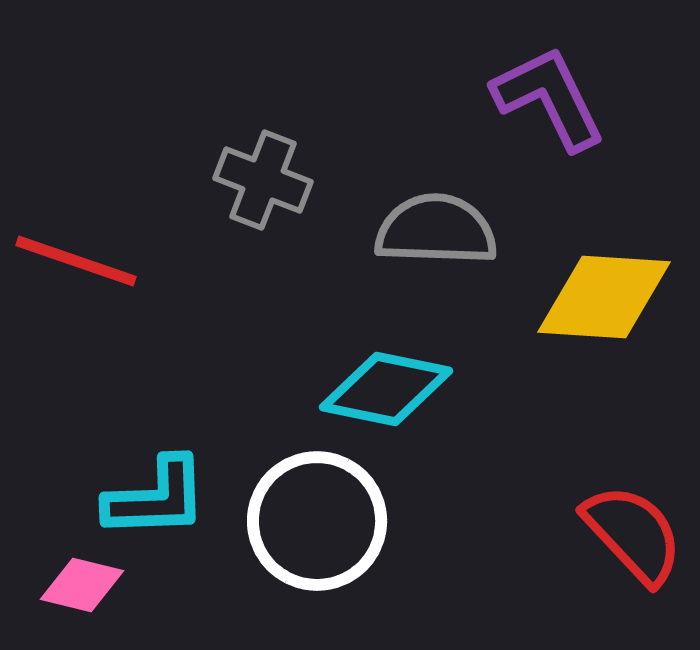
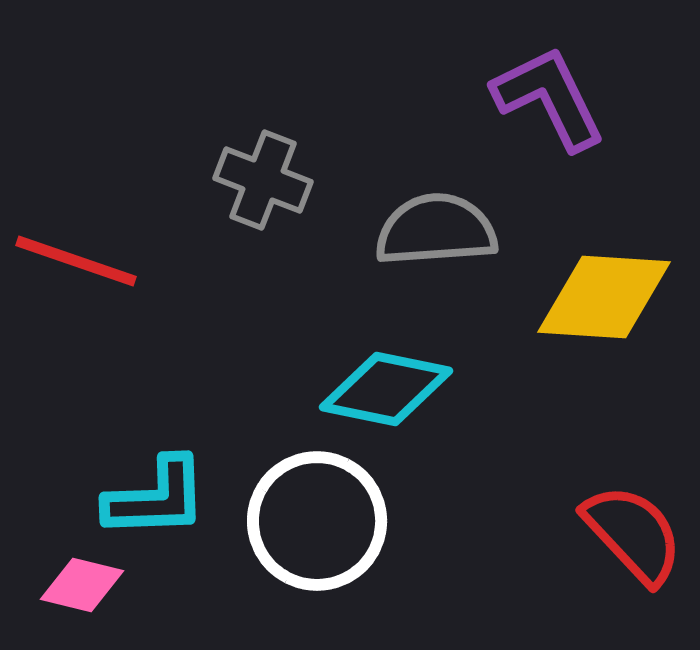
gray semicircle: rotated 6 degrees counterclockwise
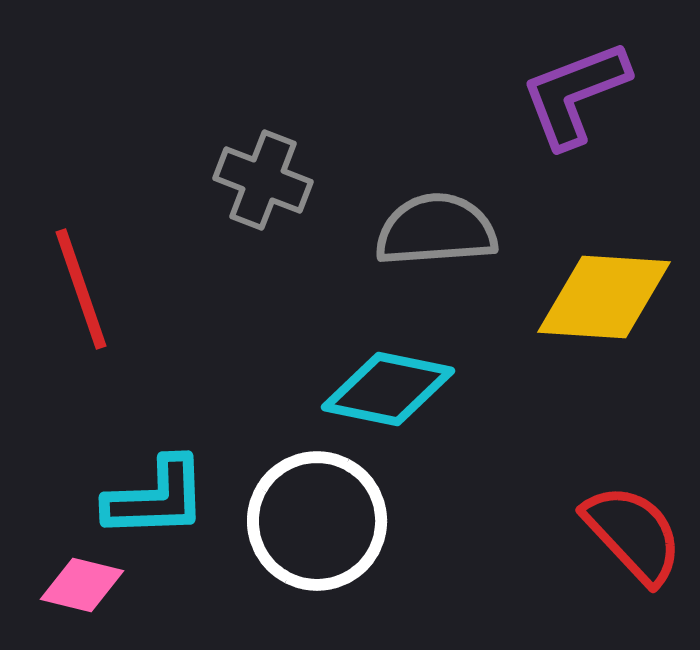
purple L-shape: moved 26 px right, 4 px up; rotated 85 degrees counterclockwise
red line: moved 5 px right, 28 px down; rotated 52 degrees clockwise
cyan diamond: moved 2 px right
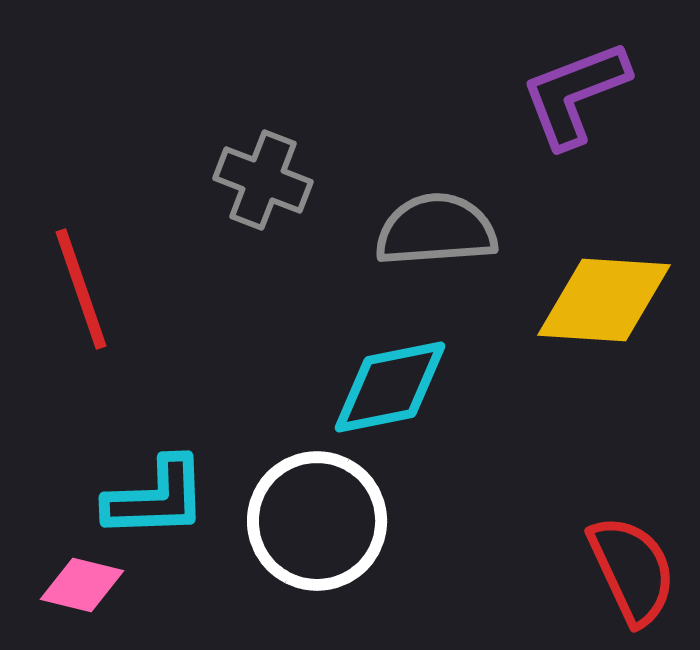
yellow diamond: moved 3 px down
cyan diamond: moved 2 px right, 2 px up; rotated 23 degrees counterclockwise
red semicircle: moved 1 px left, 36 px down; rotated 18 degrees clockwise
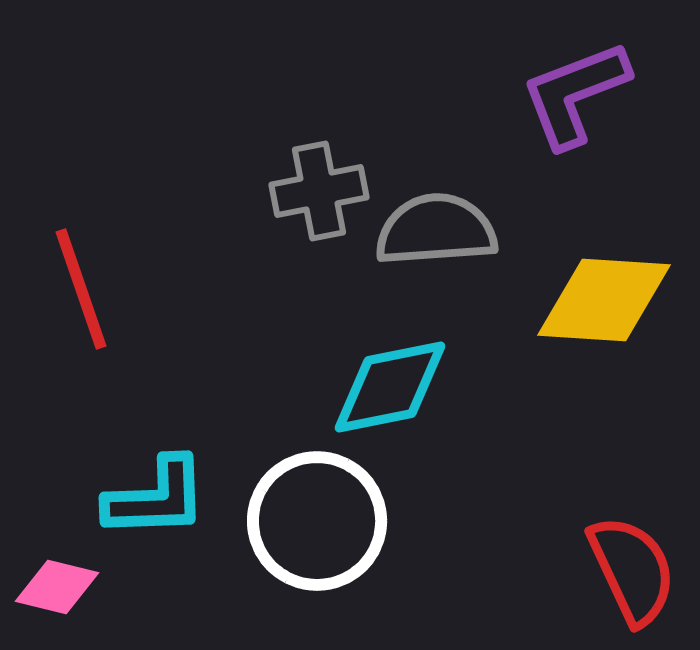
gray cross: moved 56 px right, 11 px down; rotated 32 degrees counterclockwise
pink diamond: moved 25 px left, 2 px down
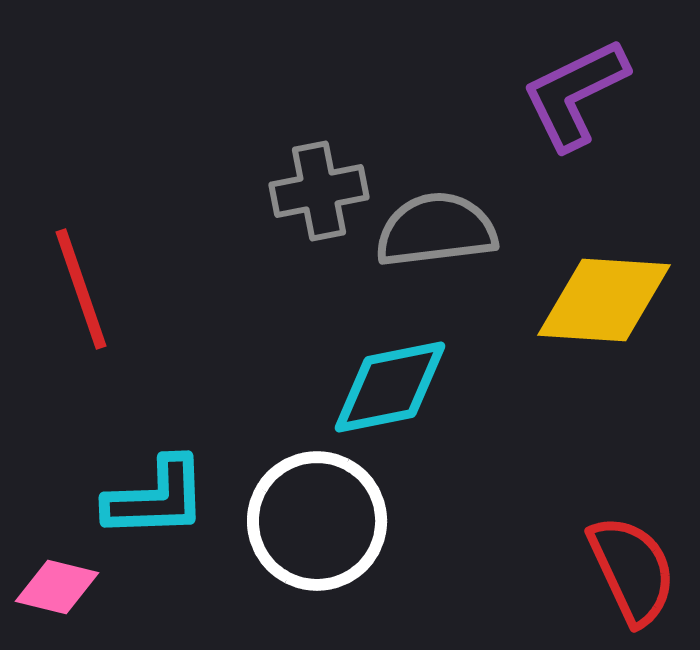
purple L-shape: rotated 5 degrees counterclockwise
gray semicircle: rotated 3 degrees counterclockwise
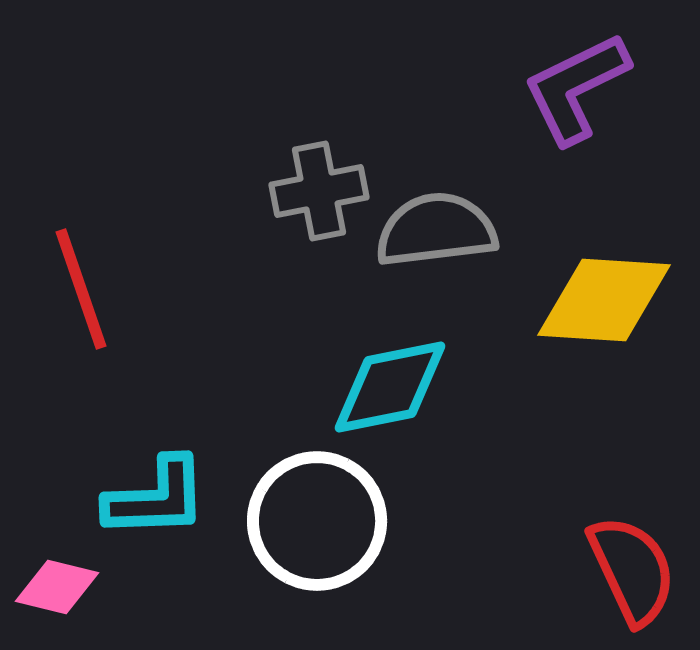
purple L-shape: moved 1 px right, 6 px up
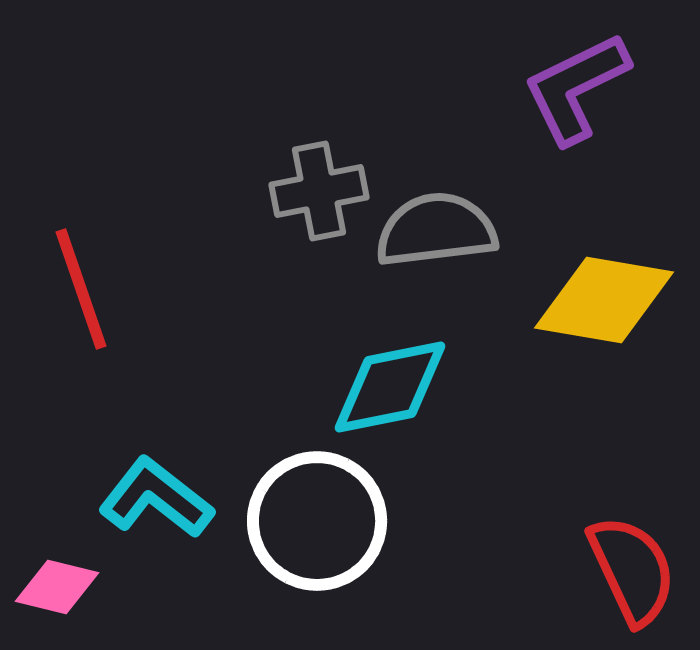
yellow diamond: rotated 6 degrees clockwise
cyan L-shape: rotated 140 degrees counterclockwise
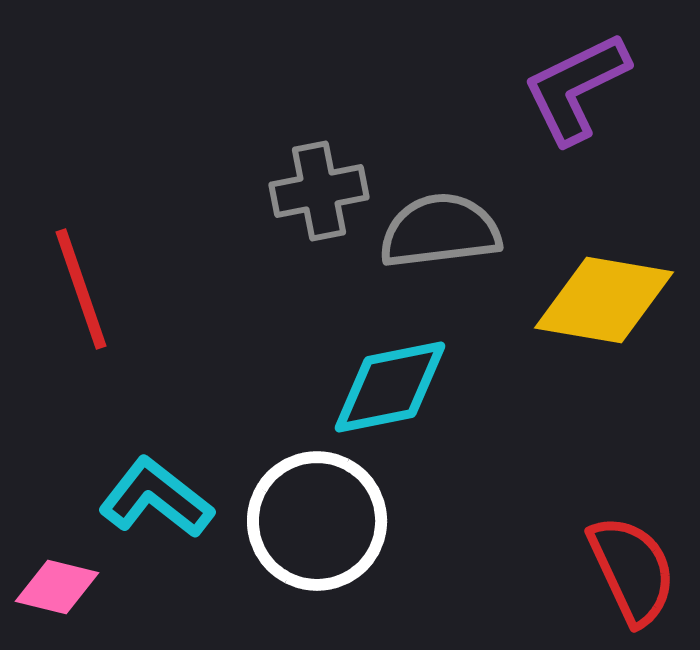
gray semicircle: moved 4 px right, 1 px down
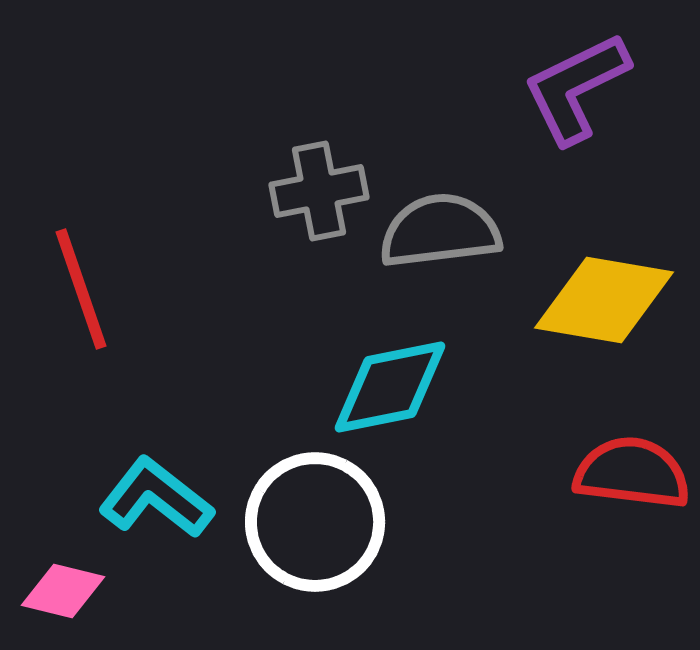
white circle: moved 2 px left, 1 px down
red semicircle: moved 97 px up; rotated 58 degrees counterclockwise
pink diamond: moved 6 px right, 4 px down
